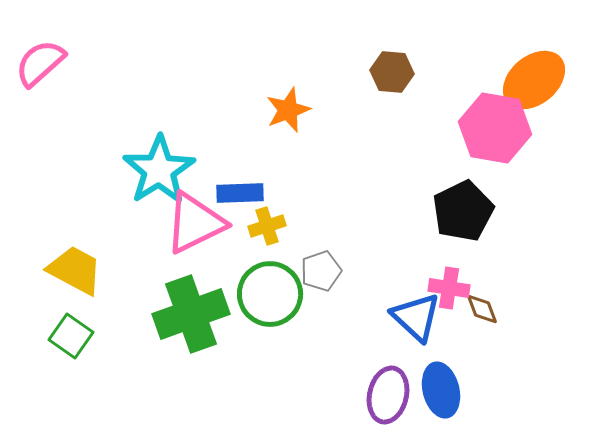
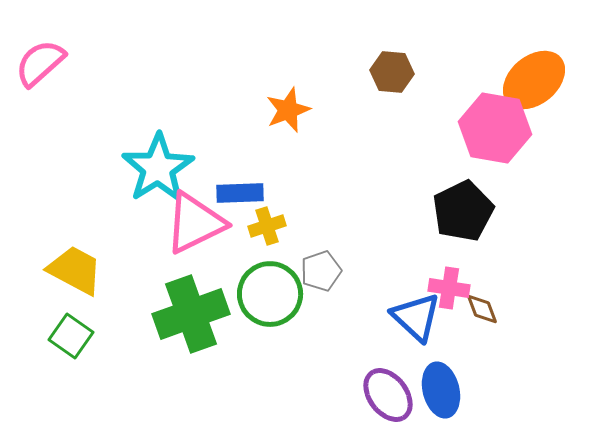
cyan star: moved 1 px left, 2 px up
purple ellipse: rotated 50 degrees counterclockwise
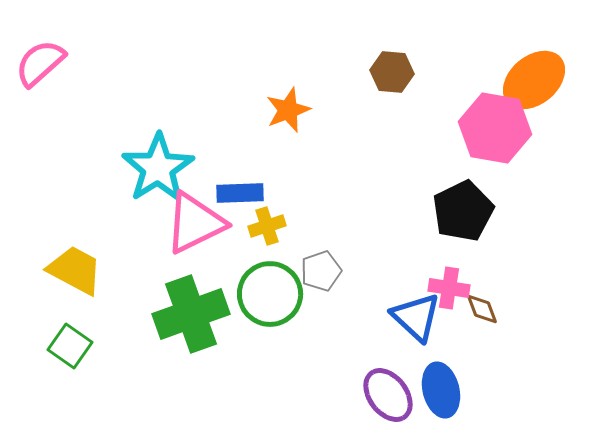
green square: moved 1 px left, 10 px down
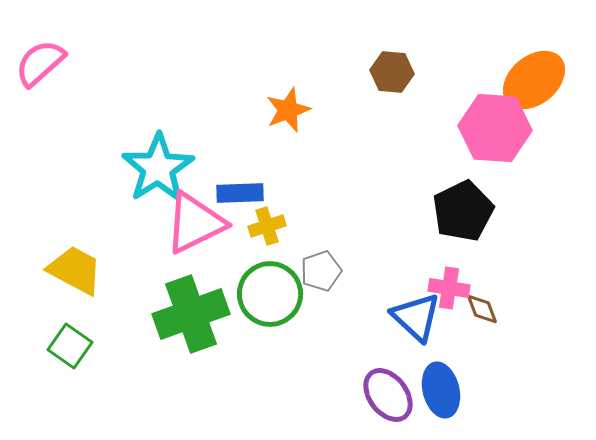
pink hexagon: rotated 6 degrees counterclockwise
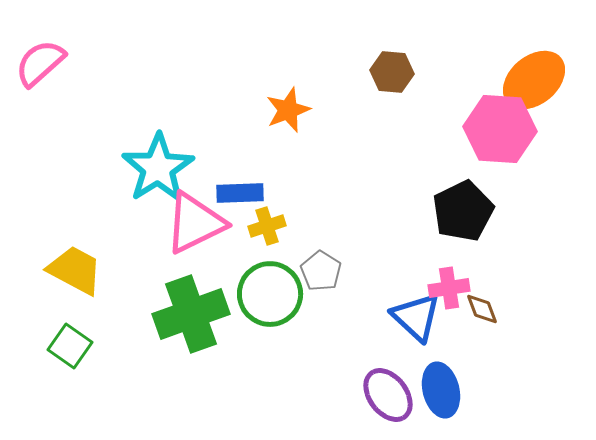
pink hexagon: moved 5 px right, 1 px down
gray pentagon: rotated 21 degrees counterclockwise
pink cross: rotated 18 degrees counterclockwise
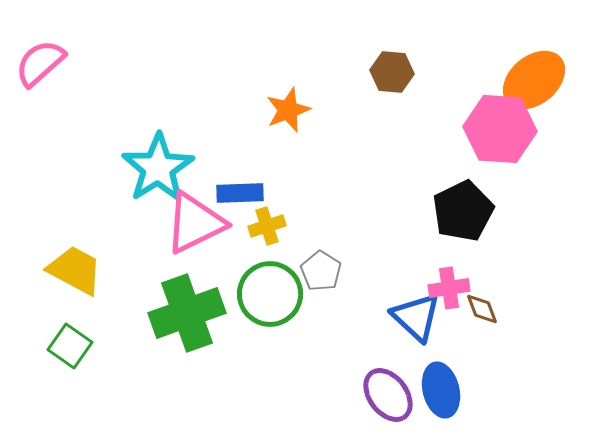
green cross: moved 4 px left, 1 px up
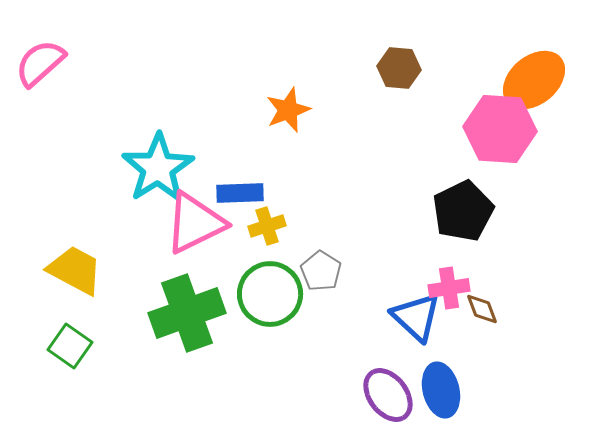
brown hexagon: moved 7 px right, 4 px up
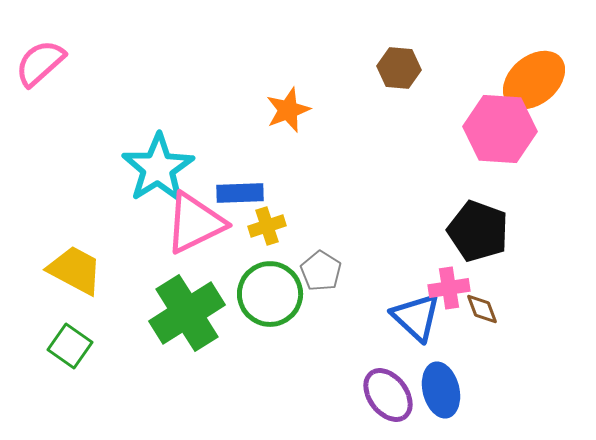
black pentagon: moved 15 px right, 20 px down; rotated 26 degrees counterclockwise
green cross: rotated 12 degrees counterclockwise
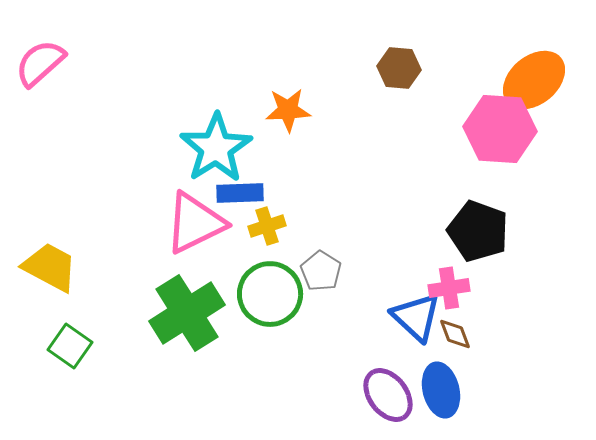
orange star: rotated 18 degrees clockwise
cyan star: moved 58 px right, 20 px up
yellow trapezoid: moved 25 px left, 3 px up
brown diamond: moved 27 px left, 25 px down
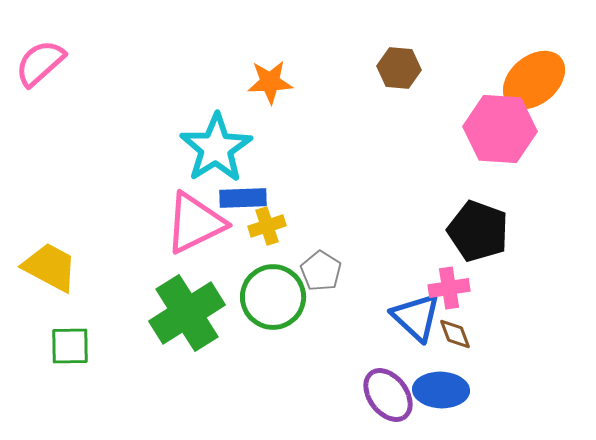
orange star: moved 18 px left, 28 px up
blue rectangle: moved 3 px right, 5 px down
green circle: moved 3 px right, 3 px down
green square: rotated 36 degrees counterclockwise
blue ellipse: rotated 74 degrees counterclockwise
